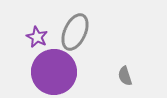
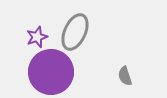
purple star: rotated 25 degrees clockwise
purple circle: moved 3 px left
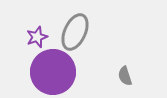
purple circle: moved 2 px right
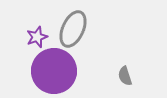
gray ellipse: moved 2 px left, 3 px up
purple circle: moved 1 px right, 1 px up
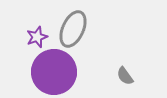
purple circle: moved 1 px down
gray semicircle: rotated 18 degrees counterclockwise
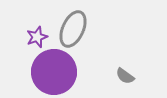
gray semicircle: rotated 18 degrees counterclockwise
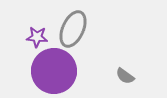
purple star: rotated 25 degrees clockwise
purple circle: moved 1 px up
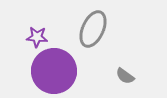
gray ellipse: moved 20 px right
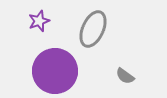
purple star: moved 2 px right, 16 px up; rotated 25 degrees counterclockwise
purple circle: moved 1 px right
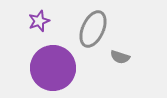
purple circle: moved 2 px left, 3 px up
gray semicircle: moved 5 px left, 19 px up; rotated 18 degrees counterclockwise
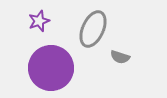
purple circle: moved 2 px left
